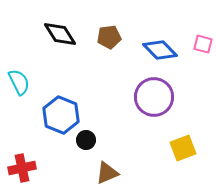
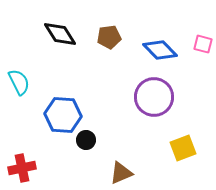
blue hexagon: moved 2 px right; rotated 18 degrees counterclockwise
brown triangle: moved 14 px right
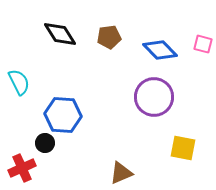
black circle: moved 41 px left, 3 px down
yellow square: rotated 32 degrees clockwise
red cross: rotated 12 degrees counterclockwise
